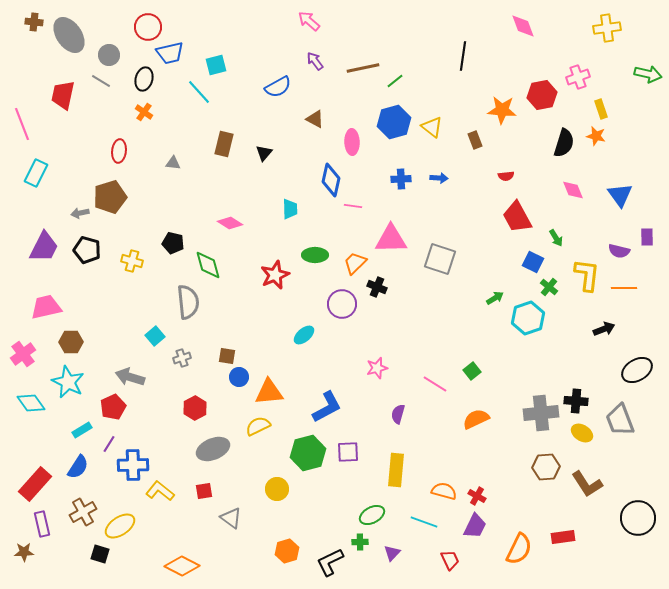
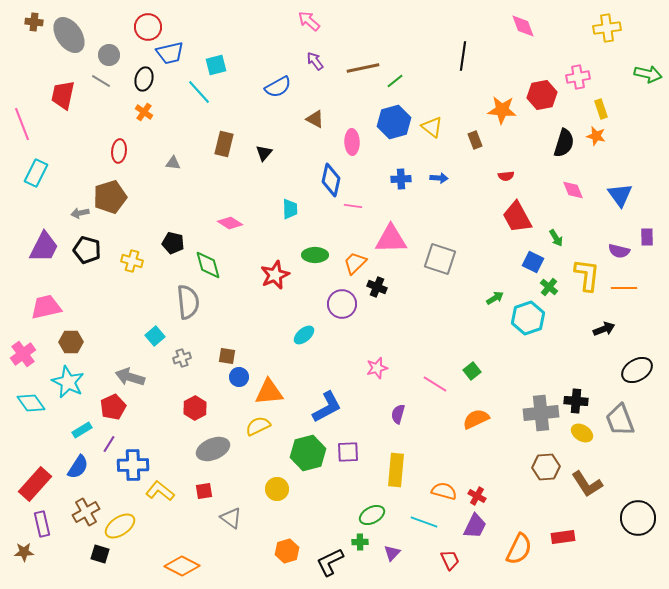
pink cross at (578, 77): rotated 10 degrees clockwise
brown cross at (83, 512): moved 3 px right
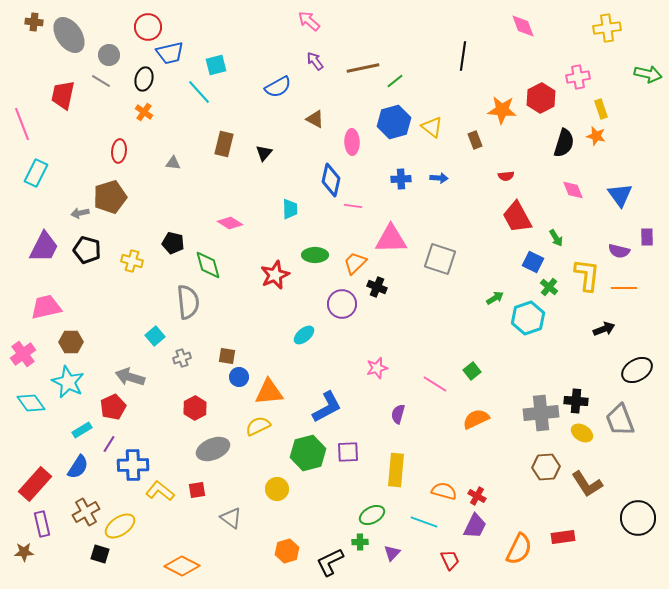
red hexagon at (542, 95): moved 1 px left, 3 px down; rotated 16 degrees counterclockwise
red square at (204, 491): moved 7 px left, 1 px up
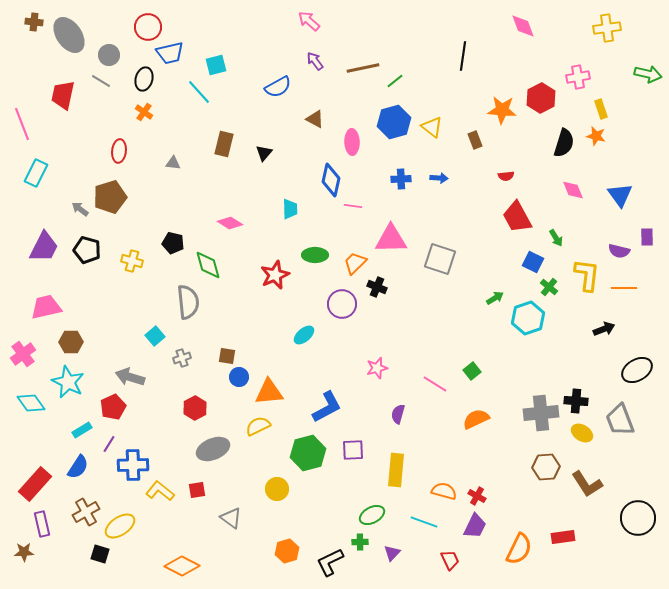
gray arrow at (80, 213): moved 4 px up; rotated 48 degrees clockwise
purple square at (348, 452): moved 5 px right, 2 px up
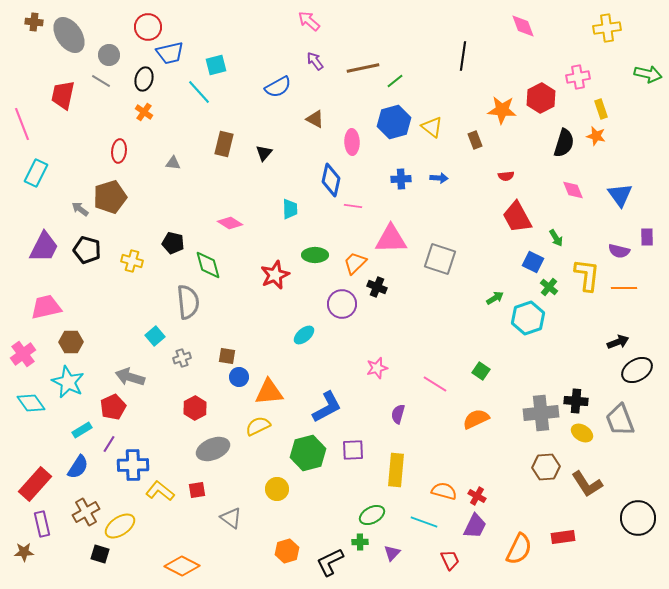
black arrow at (604, 329): moved 14 px right, 13 px down
green square at (472, 371): moved 9 px right; rotated 18 degrees counterclockwise
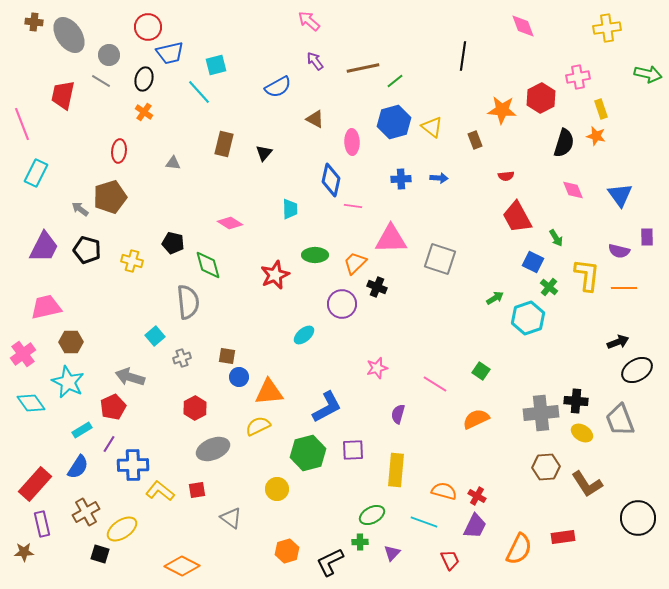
yellow ellipse at (120, 526): moved 2 px right, 3 px down
